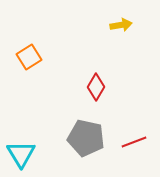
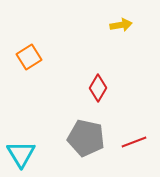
red diamond: moved 2 px right, 1 px down
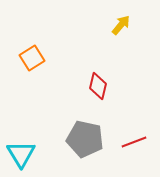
yellow arrow: rotated 40 degrees counterclockwise
orange square: moved 3 px right, 1 px down
red diamond: moved 2 px up; rotated 16 degrees counterclockwise
gray pentagon: moved 1 px left, 1 px down
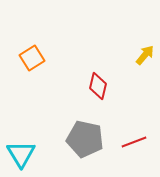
yellow arrow: moved 24 px right, 30 px down
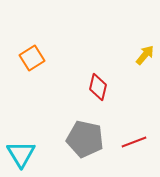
red diamond: moved 1 px down
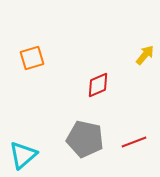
orange square: rotated 15 degrees clockwise
red diamond: moved 2 px up; rotated 52 degrees clockwise
cyan triangle: moved 2 px right, 1 px down; rotated 20 degrees clockwise
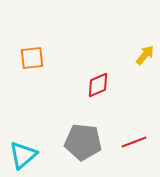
orange square: rotated 10 degrees clockwise
gray pentagon: moved 2 px left, 3 px down; rotated 6 degrees counterclockwise
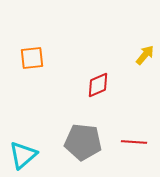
red line: rotated 25 degrees clockwise
